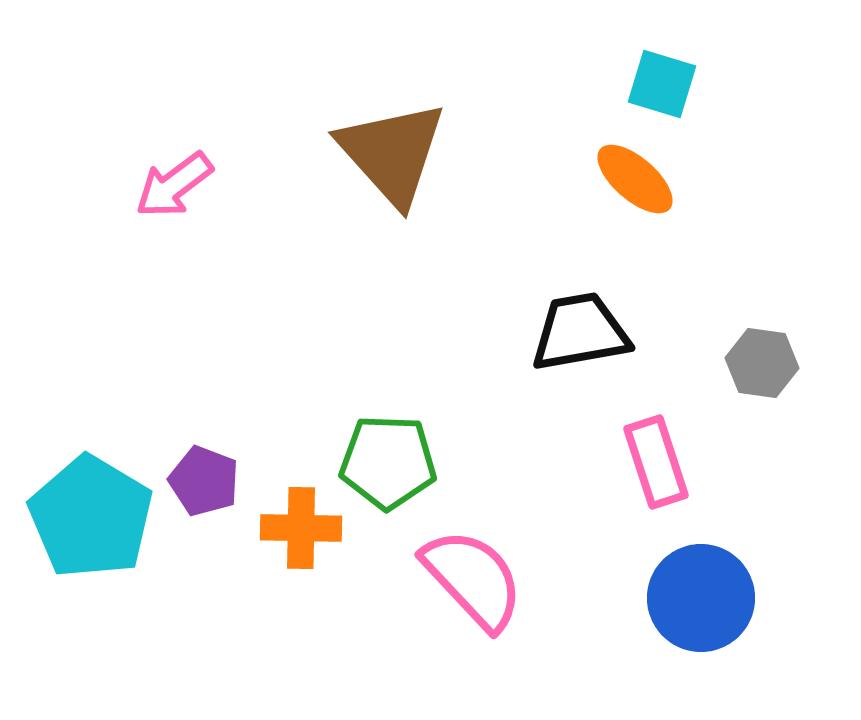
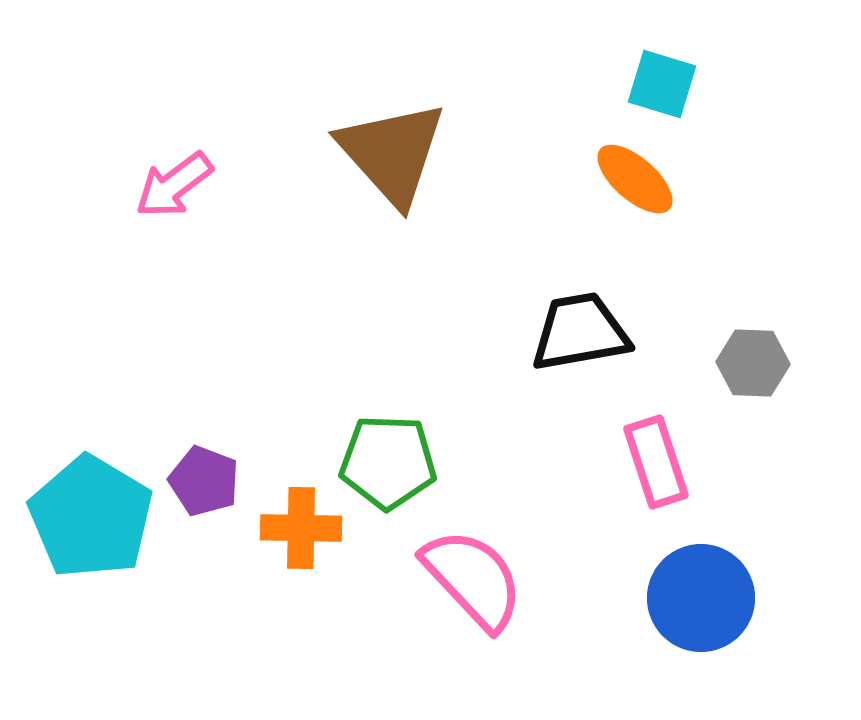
gray hexagon: moved 9 px left; rotated 6 degrees counterclockwise
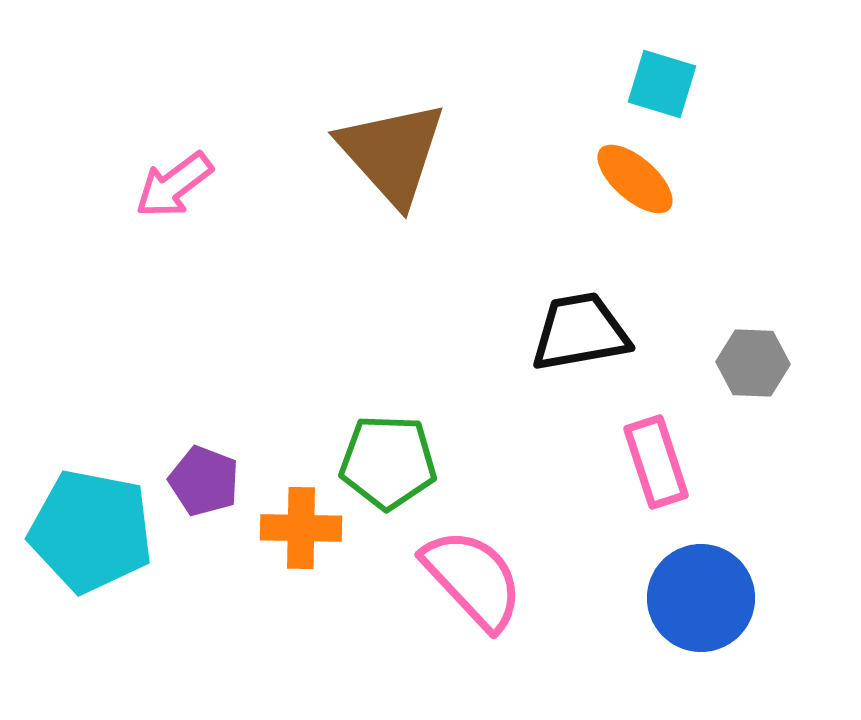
cyan pentagon: moved 14 px down; rotated 20 degrees counterclockwise
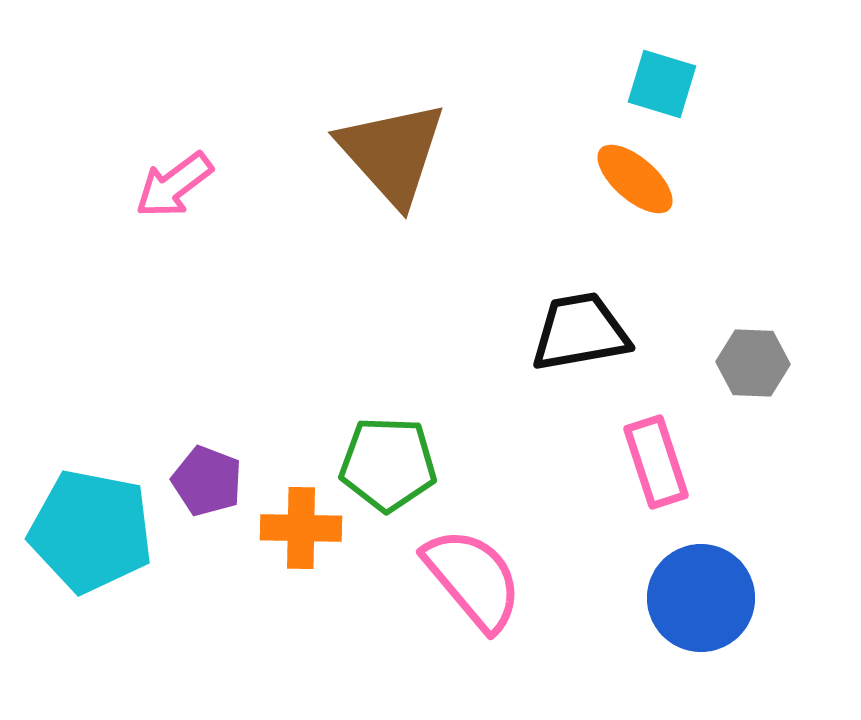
green pentagon: moved 2 px down
purple pentagon: moved 3 px right
pink semicircle: rotated 3 degrees clockwise
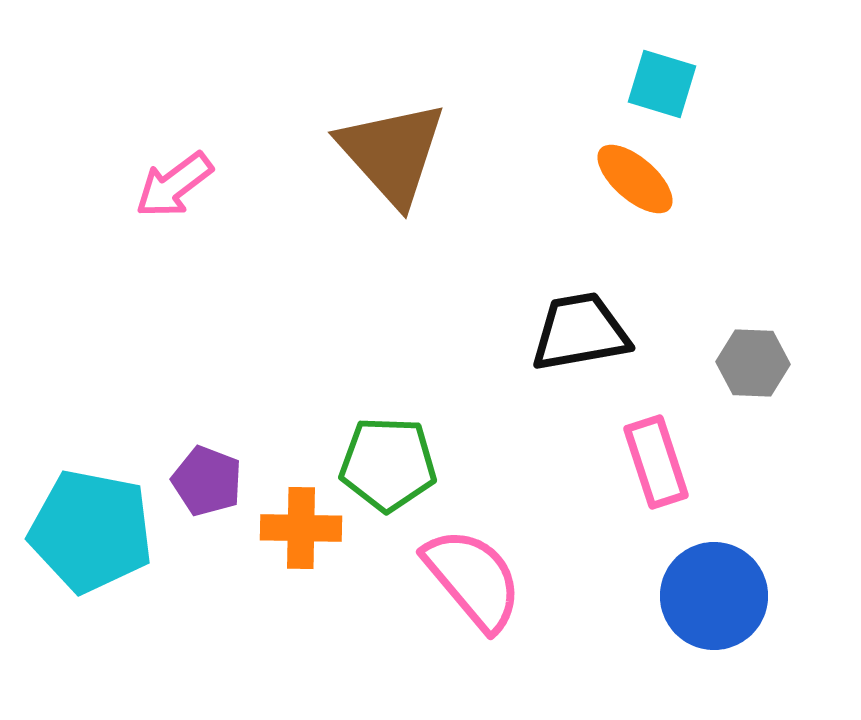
blue circle: moved 13 px right, 2 px up
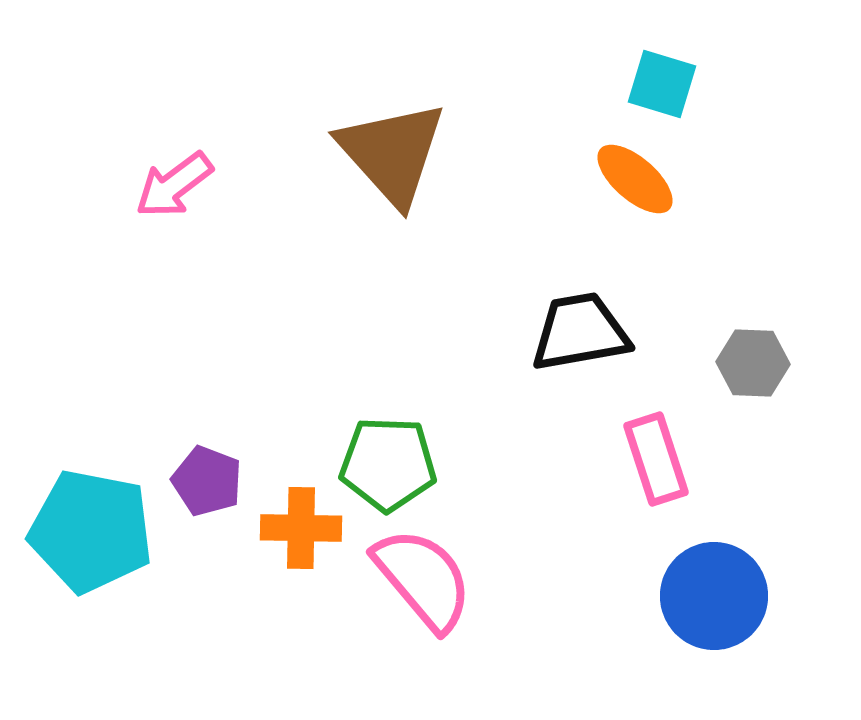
pink rectangle: moved 3 px up
pink semicircle: moved 50 px left
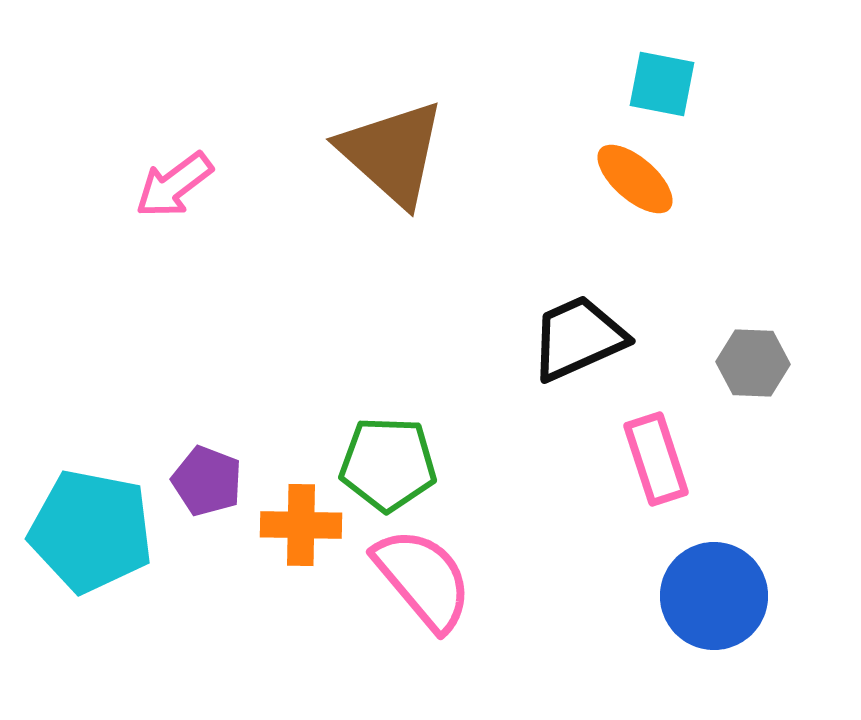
cyan square: rotated 6 degrees counterclockwise
brown triangle: rotated 6 degrees counterclockwise
black trapezoid: moved 2 px left, 6 px down; rotated 14 degrees counterclockwise
orange cross: moved 3 px up
